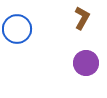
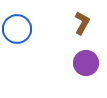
brown L-shape: moved 5 px down
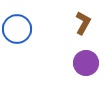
brown L-shape: moved 1 px right
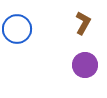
purple circle: moved 1 px left, 2 px down
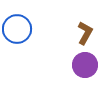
brown L-shape: moved 2 px right, 10 px down
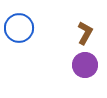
blue circle: moved 2 px right, 1 px up
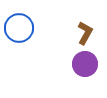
purple circle: moved 1 px up
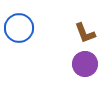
brown L-shape: rotated 130 degrees clockwise
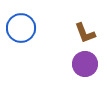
blue circle: moved 2 px right
